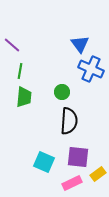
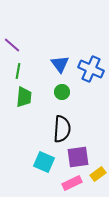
blue triangle: moved 20 px left, 20 px down
green line: moved 2 px left
black semicircle: moved 7 px left, 8 px down
purple square: rotated 15 degrees counterclockwise
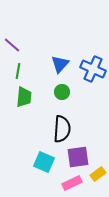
blue triangle: rotated 18 degrees clockwise
blue cross: moved 2 px right
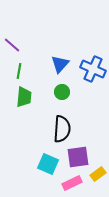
green line: moved 1 px right
cyan square: moved 4 px right, 2 px down
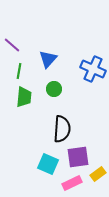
blue triangle: moved 12 px left, 5 px up
green circle: moved 8 px left, 3 px up
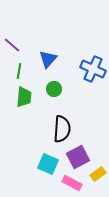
purple square: rotated 20 degrees counterclockwise
pink rectangle: rotated 54 degrees clockwise
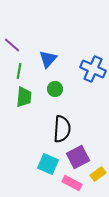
green circle: moved 1 px right
